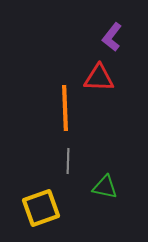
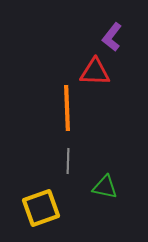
red triangle: moved 4 px left, 6 px up
orange line: moved 2 px right
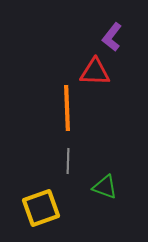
green triangle: rotated 8 degrees clockwise
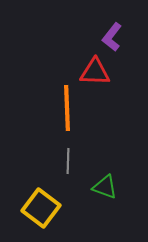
yellow square: rotated 33 degrees counterclockwise
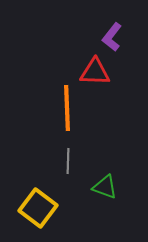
yellow square: moved 3 px left
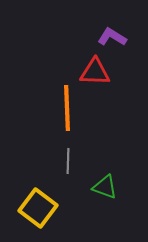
purple L-shape: rotated 84 degrees clockwise
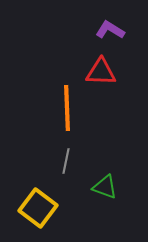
purple L-shape: moved 2 px left, 7 px up
red triangle: moved 6 px right
gray line: moved 2 px left; rotated 10 degrees clockwise
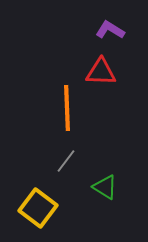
gray line: rotated 25 degrees clockwise
green triangle: rotated 12 degrees clockwise
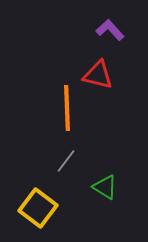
purple L-shape: rotated 16 degrees clockwise
red triangle: moved 3 px left, 3 px down; rotated 12 degrees clockwise
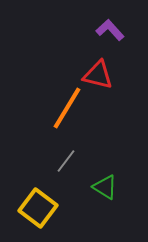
orange line: rotated 33 degrees clockwise
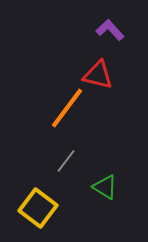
orange line: rotated 6 degrees clockwise
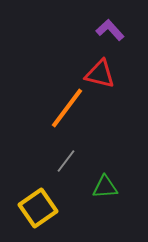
red triangle: moved 2 px right, 1 px up
green triangle: rotated 36 degrees counterclockwise
yellow square: rotated 18 degrees clockwise
